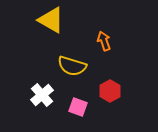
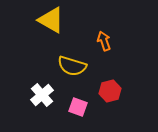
red hexagon: rotated 15 degrees clockwise
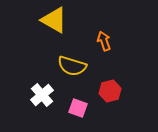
yellow triangle: moved 3 px right
pink square: moved 1 px down
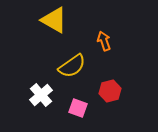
yellow semicircle: rotated 52 degrees counterclockwise
white cross: moved 1 px left
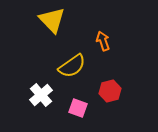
yellow triangle: moved 2 px left; rotated 16 degrees clockwise
orange arrow: moved 1 px left
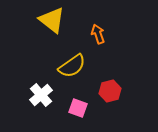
yellow triangle: rotated 8 degrees counterclockwise
orange arrow: moved 5 px left, 7 px up
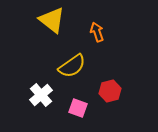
orange arrow: moved 1 px left, 2 px up
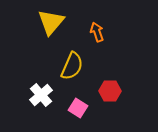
yellow triangle: moved 1 px left, 2 px down; rotated 32 degrees clockwise
yellow semicircle: rotated 32 degrees counterclockwise
red hexagon: rotated 15 degrees clockwise
pink square: rotated 12 degrees clockwise
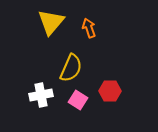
orange arrow: moved 8 px left, 4 px up
yellow semicircle: moved 1 px left, 2 px down
white cross: rotated 30 degrees clockwise
pink square: moved 8 px up
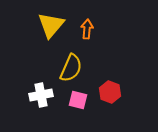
yellow triangle: moved 3 px down
orange arrow: moved 2 px left, 1 px down; rotated 24 degrees clockwise
red hexagon: moved 1 px down; rotated 20 degrees clockwise
pink square: rotated 18 degrees counterclockwise
